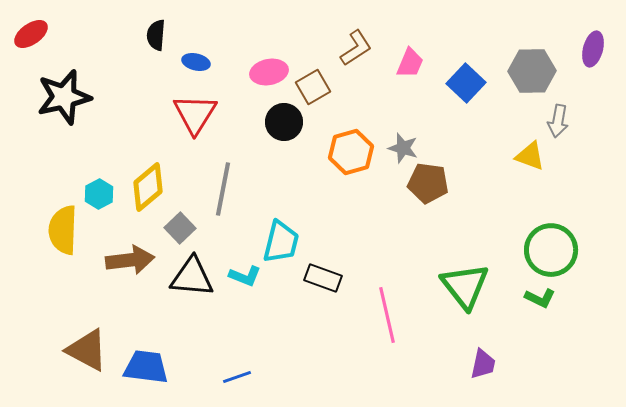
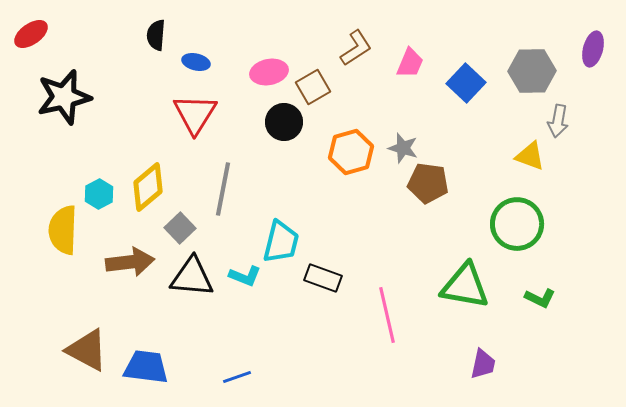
green circle: moved 34 px left, 26 px up
brown arrow: moved 2 px down
green triangle: rotated 42 degrees counterclockwise
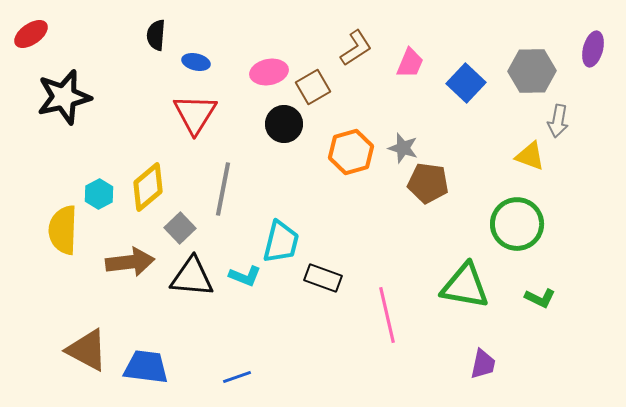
black circle: moved 2 px down
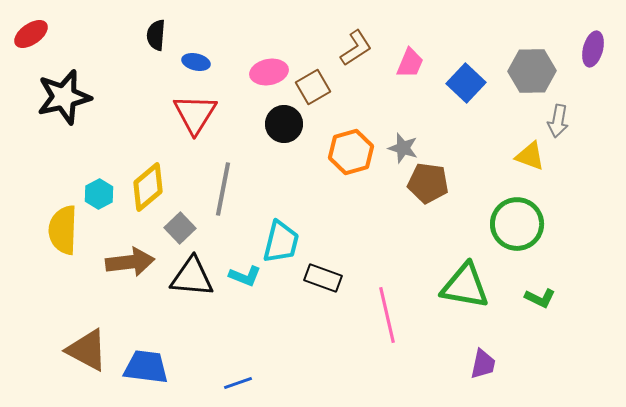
blue line: moved 1 px right, 6 px down
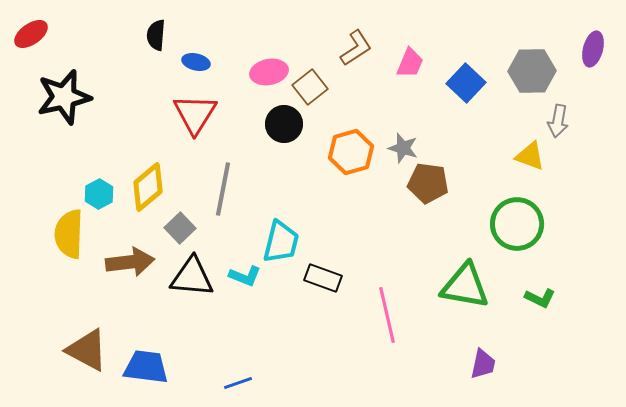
brown square: moved 3 px left; rotated 8 degrees counterclockwise
yellow semicircle: moved 6 px right, 4 px down
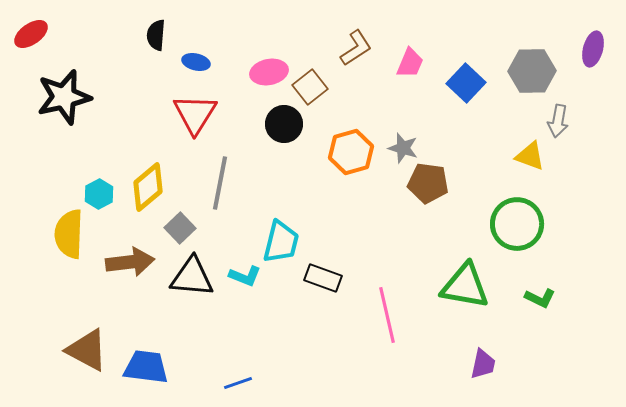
gray line: moved 3 px left, 6 px up
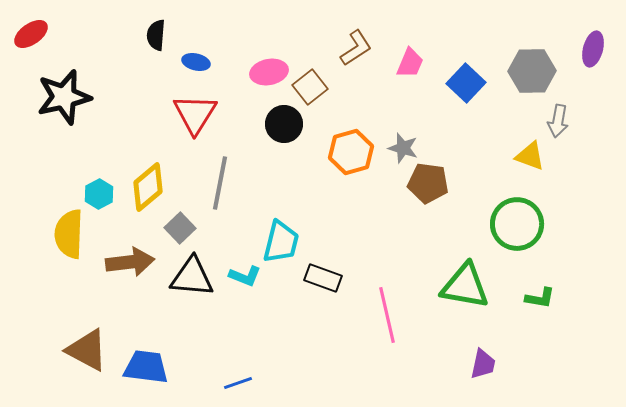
green L-shape: rotated 16 degrees counterclockwise
